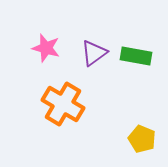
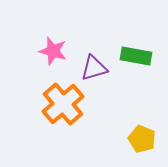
pink star: moved 7 px right, 3 px down
purple triangle: moved 15 px down; rotated 20 degrees clockwise
orange cross: rotated 18 degrees clockwise
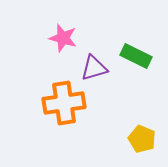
pink star: moved 10 px right, 13 px up
green rectangle: rotated 16 degrees clockwise
orange cross: moved 1 px right, 1 px up; rotated 33 degrees clockwise
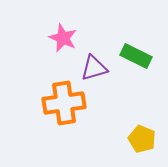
pink star: rotated 8 degrees clockwise
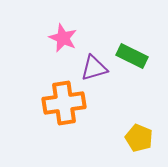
green rectangle: moved 4 px left
yellow pentagon: moved 3 px left, 1 px up
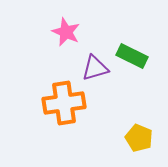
pink star: moved 3 px right, 6 px up
purple triangle: moved 1 px right
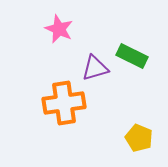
pink star: moved 7 px left, 3 px up
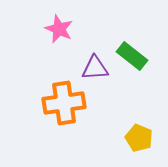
green rectangle: rotated 12 degrees clockwise
purple triangle: rotated 12 degrees clockwise
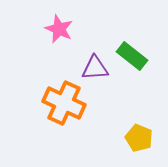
orange cross: rotated 33 degrees clockwise
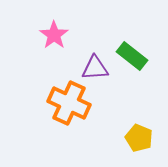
pink star: moved 5 px left, 6 px down; rotated 12 degrees clockwise
orange cross: moved 5 px right
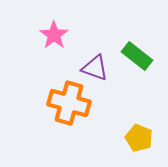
green rectangle: moved 5 px right
purple triangle: rotated 24 degrees clockwise
orange cross: rotated 9 degrees counterclockwise
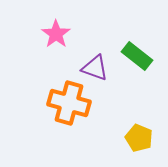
pink star: moved 2 px right, 1 px up
